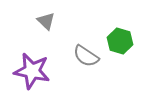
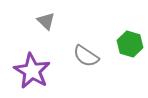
green hexagon: moved 10 px right, 3 px down
purple star: rotated 18 degrees clockwise
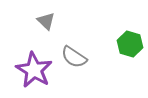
gray semicircle: moved 12 px left, 1 px down
purple star: moved 2 px right, 1 px up
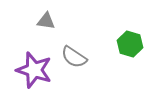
gray triangle: rotated 36 degrees counterclockwise
purple star: rotated 12 degrees counterclockwise
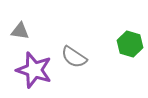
gray triangle: moved 26 px left, 10 px down
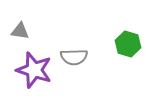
green hexagon: moved 2 px left
gray semicircle: rotated 36 degrees counterclockwise
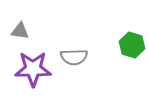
green hexagon: moved 4 px right, 1 px down
purple star: moved 1 px left, 1 px up; rotated 18 degrees counterclockwise
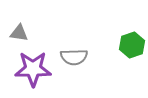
gray triangle: moved 1 px left, 2 px down
green hexagon: rotated 25 degrees clockwise
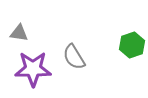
gray semicircle: rotated 60 degrees clockwise
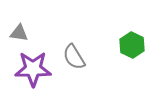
green hexagon: rotated 15 degrees counterclockwise
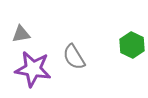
gray triangle: moved 2 px right, 1 px down; rotated 18 degrees counterclockwise
purple star: rotated 9 degrees clockwise
